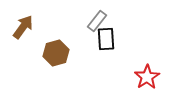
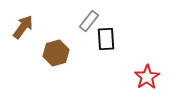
gray rectangle: moved 8 px left
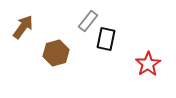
gray rectangle: moved 1 px left
black rectangle: rotated 15 degrees clockwise
red star: moved 1 px right, 13 px up
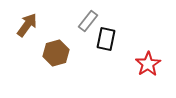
brown arrow: moved 4 px right, 2 px up
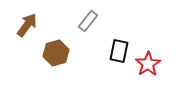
black rectangle: moved 13 px right, 12 px down
